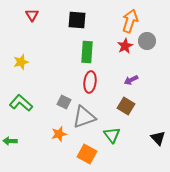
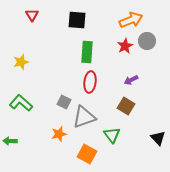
orange arrow: moved 1 px right, 1 px up; rotated 50 degrees clockwise
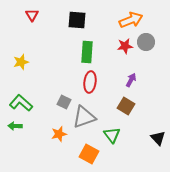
gray circle: moved 1 px left, 1 px down
red star: rotated 21 degrees clockwise
purple arrow: rotated 144 degrees clockwise
green arrow: moved 5 px right, 15 px up
orange square: moved 2 px right
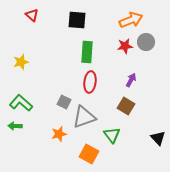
red triangle: rotated 16 degrees counterclockwise
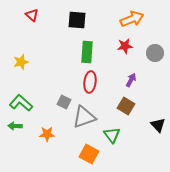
orange arrow: moved 1 px right, 1 px up
gray circle: moved 9 px right, 11 px down
orange star: moved 12 px left; rotated 14 degrees clockwise
black triangle: moved 13 px up
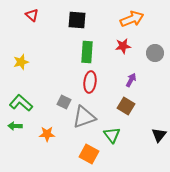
red star: moved 2 px left
black triangle: moved 1 px right, 10 px down; rotated 21 degrees clockwise
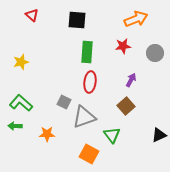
orange arrow: moved 4 px right
brown square: rotated 18 degrees clockwise
black triangle: rotated 28 degrees clockwise
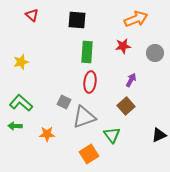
orange square: rotated 30 degrees clockwise
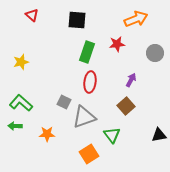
red star: moved 6 px left, 2 px up
green rectangle: rotated 15 degrees clockwise
black triangle: rotated 14 degrees clockwise
